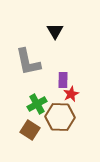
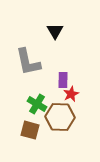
green cross: rotated 30 degrees counterclockwise
brown square: rotated 18 degrees counterclockwise
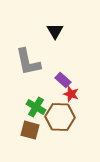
purple rectangle: rotated 49 degrees counterclockwise
red star: rotated 28 degrees counterclockwise
green cross: moved 1 px left, 3 px down
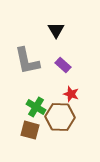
black triangle: moved 1 px right, 1 px up
gray L-shape: moved 1 px left, 1 px up
purple rectangle: moved 15 px up
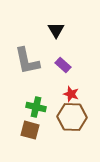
green cross: rotated 18 degrees counterclockwise
brown hexagon: moved 12 px right
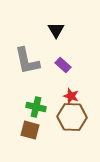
red star: moved 2 px down
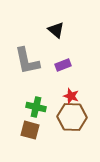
black triangle: rotated 18 degrees counterclockwise
purple rectangle: rotated 63 degrees counterclockwise
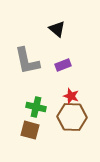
black triangle: moved 1 px right, 1 px up
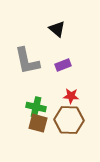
red star: rotated 14 degrees counterclockwise
brown hexagon: moved 3 px left, 3 px down
brown square: moved 8 px right, 7 px up
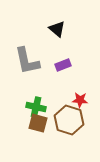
red star: moved 9 px right, 4 px down
brown hexagon: rotated 16 degrees clockwise
